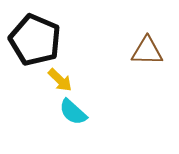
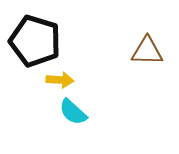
black pentagon: moved 1 px down; rotated 6 degrees counterclockwise
yellow arrow: rotated 40 degrees counterclockwise
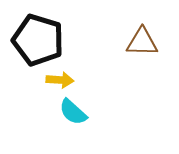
black pentagon: moved 3 px right, 1 px up
brown triangle: moved 5 px left, 9 px up
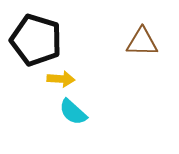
black pentagon: moved 2 px left
yellow arrow: moved 1 px right, 1 px up
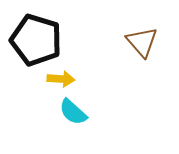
brown triangle: rotated 48 degrees clockwise
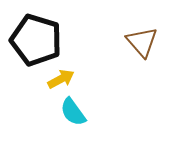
yellow arrow: rotated 32 degrees counterclockwise
cyan semicircle: rotated 12 degrees clockwise
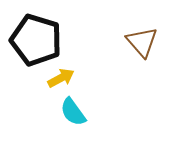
yellow arrow: moved 1 px up
